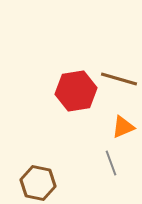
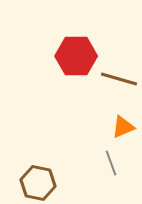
red hexagon: moved 35 px up; rotated 9 degrees clockwise
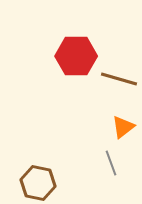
orange triangle: rotated 15 degrees counterclockwise
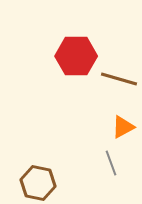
orange triangle: rotated 10 degrees clockwise
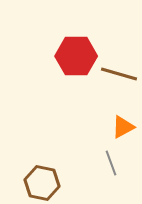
brown line: moved 5 px up
brown hexagon: moved 4 px right
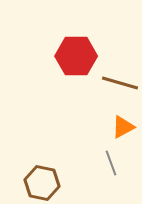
brown line: moved 1 px right, 9 px down
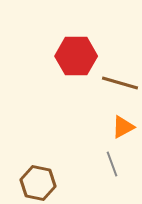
gray line: moved 1 px right, 1 px down
brown hexagon: moved 4 px left
